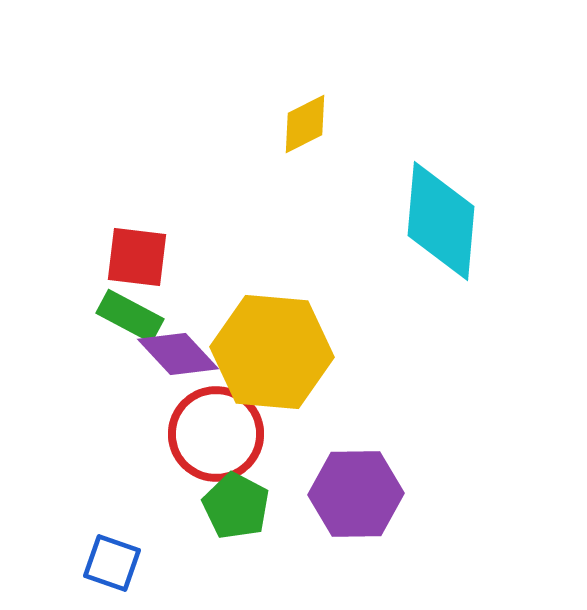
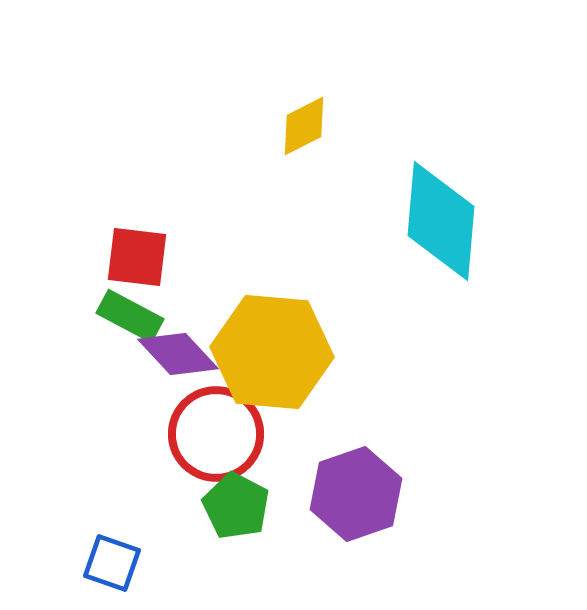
yellow diamond: moved 1 px left, 2 px down
purple hexagon: rotated 18 degrees counterclockwise
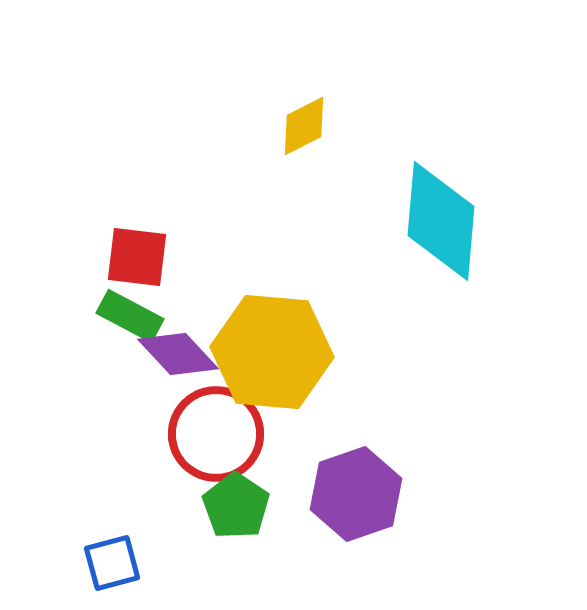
green pentagon: rotated 6 degrees clockwise
blue square: rotated 34 degrees counterclockwise
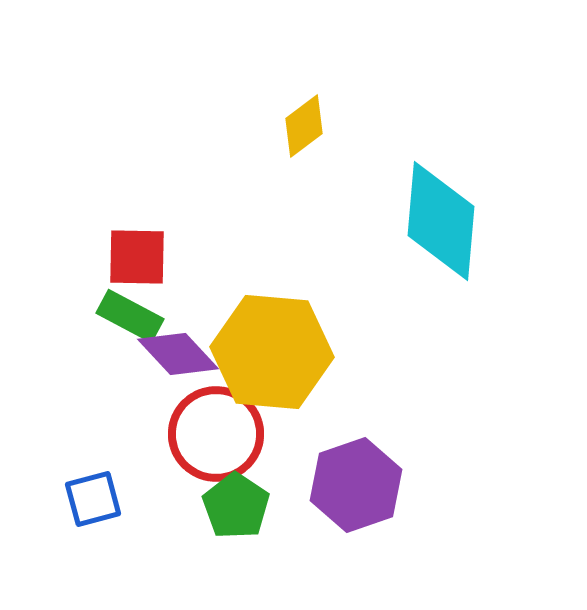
yellow diamond: rotated 10 degrees counterclockwise
red square: rotated 6 degrees counterclockwise
purple hexagon: moved 9 px up
blue square: moved 19 px left, 64 px up
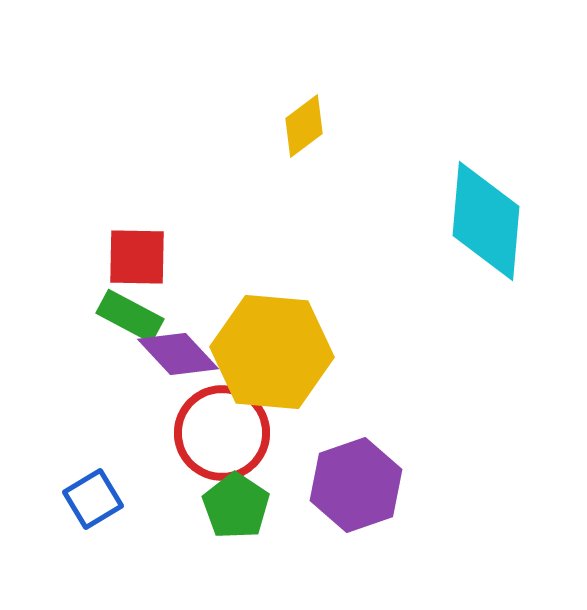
cyan diamond: moved 45 px right
red circle: moved 6 px right, 1 px up
blue square: rotated 16 degrees counterclockwise
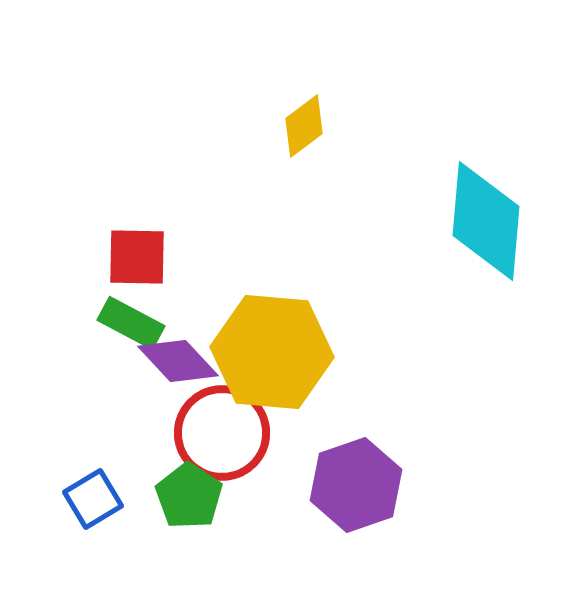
green rectangle: moved 1 px right, 7 px down
purple diamond: moved 7 px down
green pentagon: moved 47 px left, 10 px up
